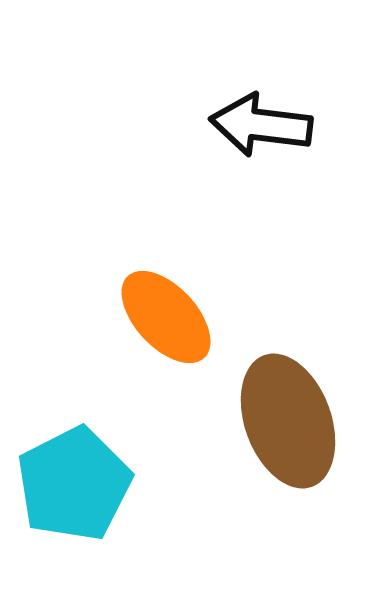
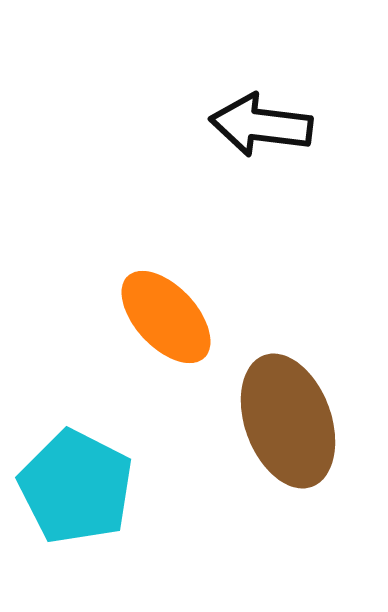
cyan pentagon: moved 2 px right, 3 px down; rotated 18 degrees counterclockwise
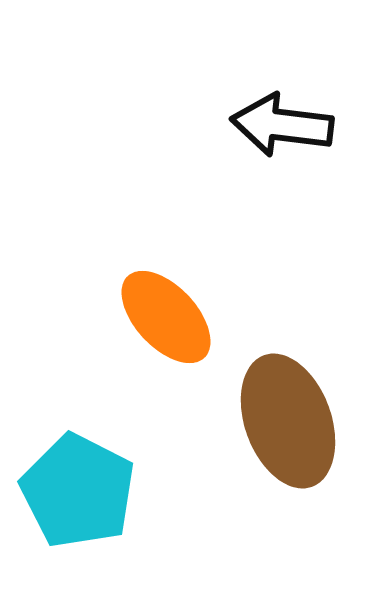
black arrow: moved 21 px right
cyan pentagon: moved 2 px right, 4 px down
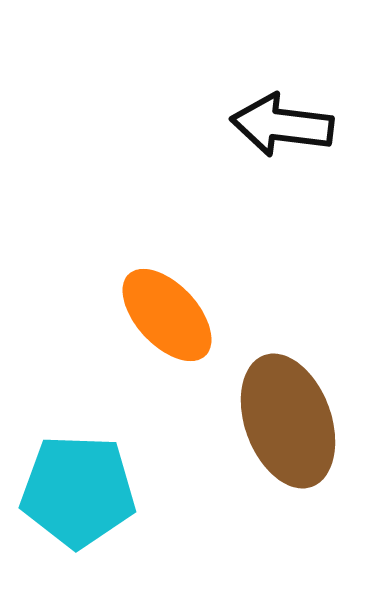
orange ellipse: moved 1 px right, 2 px up
cyan pentagon: rotated 25 degrees counterclockwise
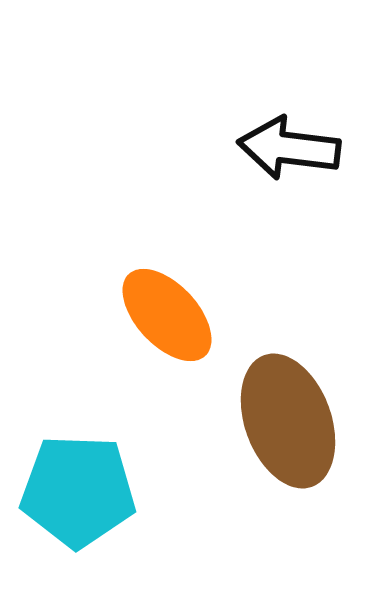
black arrow: moved 7 px right, 23 px down
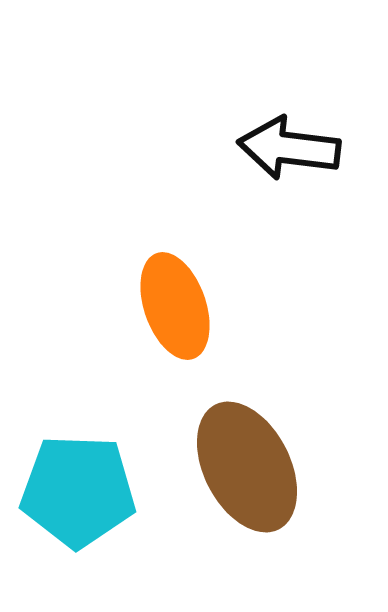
orange ellipse: moved 8 px right, 9 px up; rotated 24 degrees clockwise
brown ellipse: moved 41 px left, 46 px down; rotated 7 degrees counterclockwise
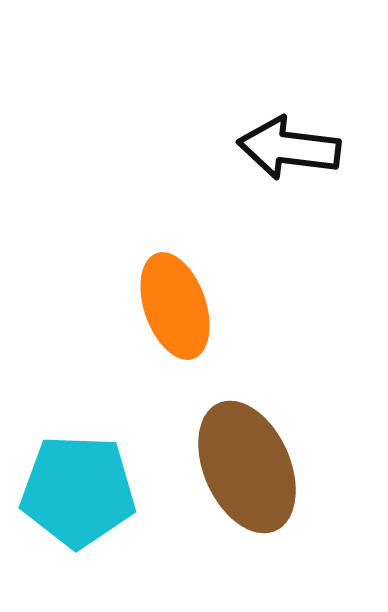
brown ellipse: rotated 3 degrees clockwise
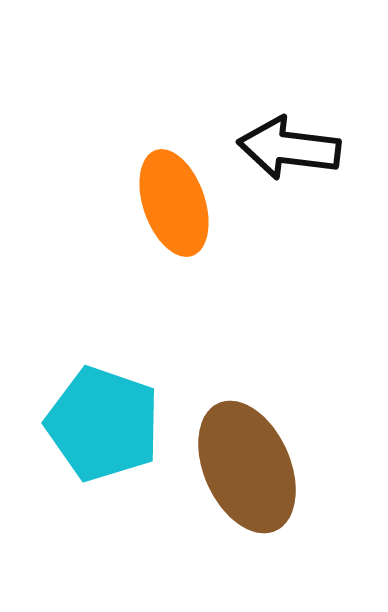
orange ellipse: moved 1 px left, 103 px up
cyan pentagon: moved 25 px right, 67 px up; rotated 17 degrees clockwise
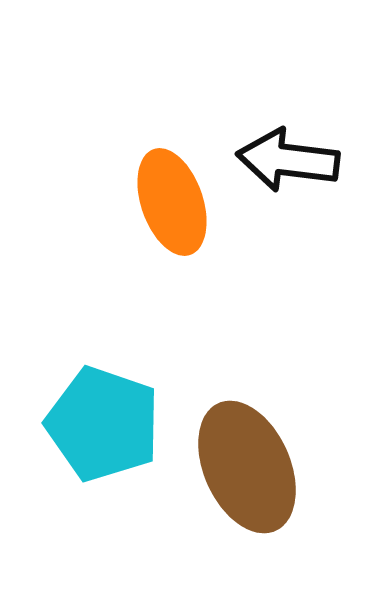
black arrow: moved 1 px left, 12 px down
orange ellipse: moved 2 px left, 1 px up
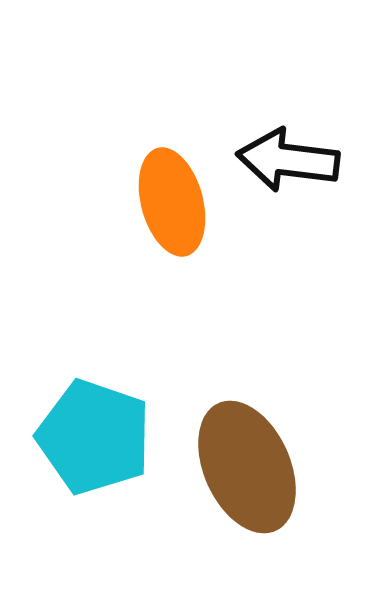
orange ellipse: rotated 4 degrees clockwise
cyan pentagon: moved 9 px left, 13 px down
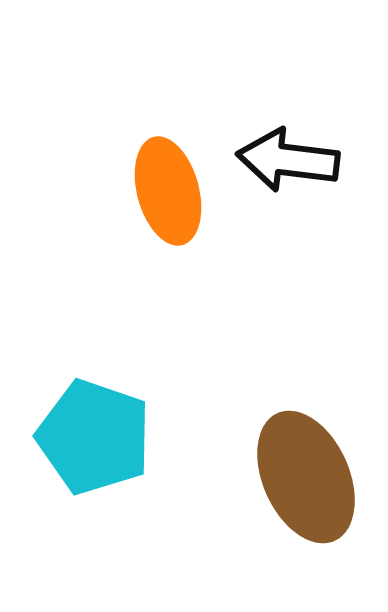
orange ellipse: moved 4 px left, 11 px up
brown ellipse: moved 59 px right, 10 px down
